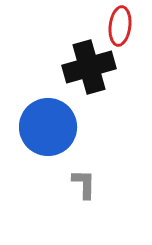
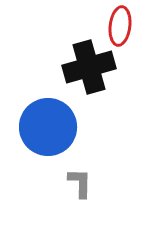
gray L-shape: moved 4 px left, 1 px up
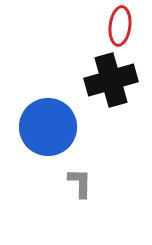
black cross: moved 22 px right, 13 px down
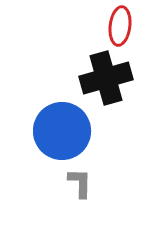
black cross: moved 5 px left, 2 px up
blue circle: moved 14 px right, 4 px down
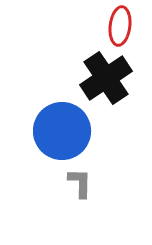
black cross: rotated 18 degrees counterclockwise
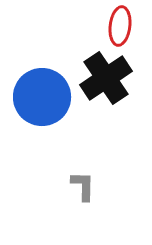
blue circle: moved 20 px left, 34 px up
gray L-shape: moved 3 px right, 3 px down
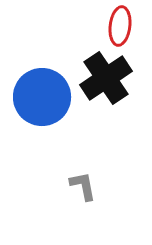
gray L-shape: rotated 12 degrees counterclockwise
